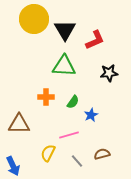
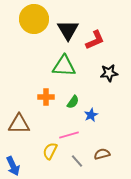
black triangle: moved 3 px right
yellow semicircle: moved 2 px right, 2 px up
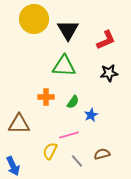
red L-shape: moved 11 px right
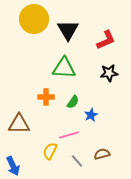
green triangle: moved 2 px down
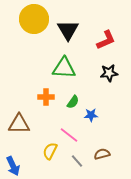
blue star: rotated 24 degrees clockwise
pink line: rotated 54 degrees clockwise
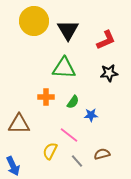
yellow circle: moved 2 px down
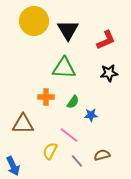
brown triangle: moved 4 px right
brown semicircle: moved 1 px down
